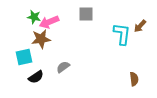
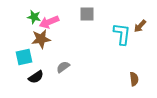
gray square: moved 1 px right
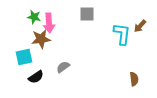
pink arrow: moved 1 px down; rotated 72 degrees counterclockwise
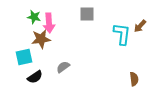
black semicircle: moved 1 px left
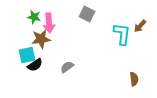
gray square: rotated 28 degrees clockwise
cyan square: moved 3 px right, 2 px up
gray semicircle: moved 4 px right
black semicircle: moved 12 px up
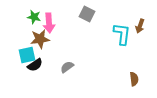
brown arrow: rotated 24 degrees counterclockwise
brown star: moved 1 px left
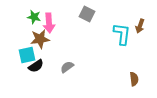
black semicircle: moved 1 px right, 1 px down
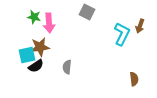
gray square: moved 2 px up
cyan L-shape: rotated 20 degrees clockwise
brown star: moved 8 px down
gray semicircle: rotated 48 degrees counterclockwise
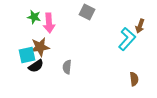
cyan L-shape: moved 5 px right, 5 px down; rotated 15 degrees clockwise
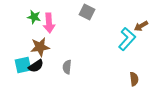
brown arrow: moved 1 px right; rotated 40 degrees clockwise
cyan square: moved 4 px left, 10 px down
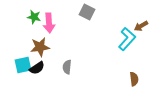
black semicircle: moved 1 px right, 2 px down
